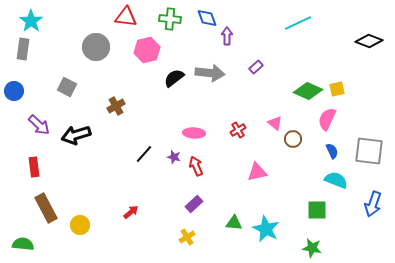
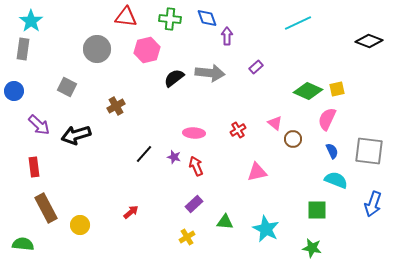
gray circle at (96, 47): moved 1 px right, 2 px down
green triangle at (234, 223): moved 9 px left, 1 px up
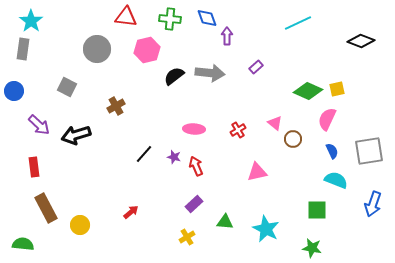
black diamond at (369, 41): moved 8 px left
black semicircle at (174, 78): moved 2 px up
pink ellipse at (194, 133): moved 4 px up
gray square at (369, 151): rotated 16 degrees counterclockwise
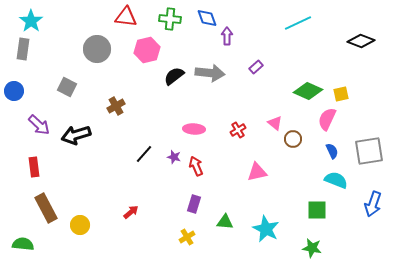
yellow square at (337, 89): moved 4 px right, 5 px down
purple rectangle at (194, 204): rotated 30 degrees counterclockwise
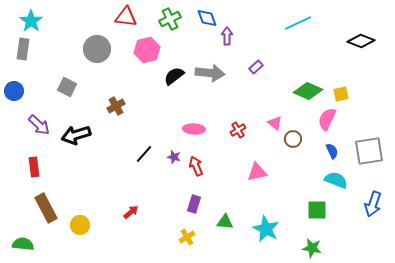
green cross at (170, 19): rotated 30 degrees counterclockwise
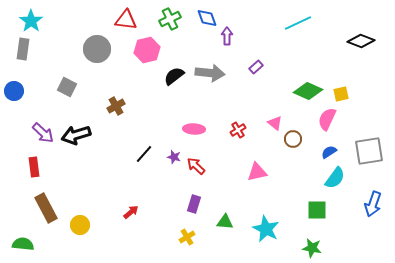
red triangle at (126, 17): moved 3 px down
purple arrow at (39, 125): moved 4 px right, 8 px down
blue semicircle at (332, 151): moved 3 px left, 1 px down; rotated 98 degrees counterclockwise
red arrow at (196, 166): rotated 24 degrees counterclockwise
cyan semicircle at (336, 180): moved 1 px left, 2 px up; rotated 105 degrees clockwise
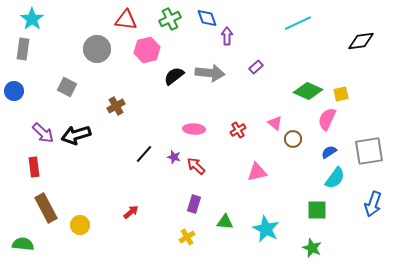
cyan star at (31, 21): moved 1 px right, 2 px up
black diamond at (361, 41): rotated 28 degrees counterclockwise
green star at (312, 248): rotated 12 degrees clockwise
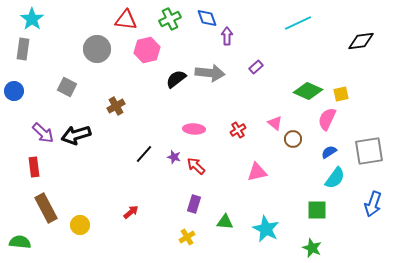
black semicircle at (174, 76): moved 2 px right, 3 px down
green semicircle at (23, 244): moved 3 px left, 2 px up
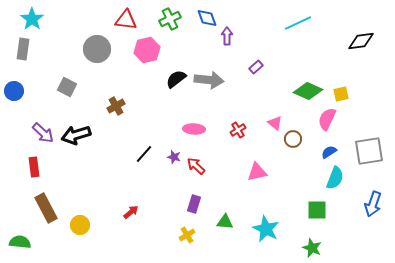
gray arrow at (210, 73): moved 1 px left, 7 px down
cyan semicircle at (335, 178): rotated 15 degrees counterclockwise
yellow cross at (187, 237): moved 2 px up
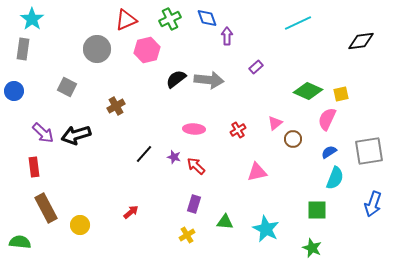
red triangle at (126, 20): rotated 30 degrees counterclockwise
pink triangle at (275, 123): rotated 42 degrees clockwise
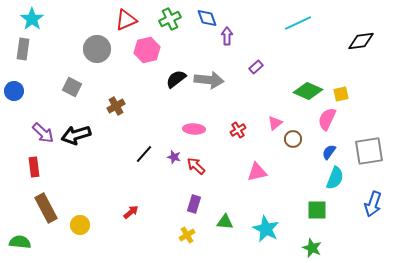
gray square at (67, 87): moved 5 px right
blue semicircle at (329, 152): rotated 21 degrees counterclockwise
